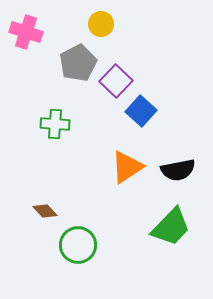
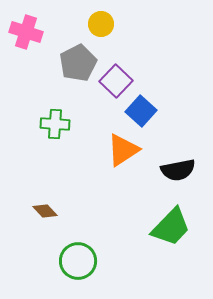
orange triangle: moved 4 px left, 17 px up
green circle: moved 16 px down
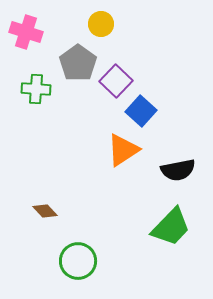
gray pentagon: rotated 9 degrees counterclockwise
green cross: moved 19 px left, 35 px up
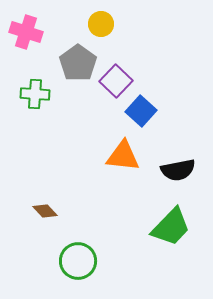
green cross: moved 1 px left, 5 px down
orange triangle: moved 6 px down; rotated 39 degrees clockwise
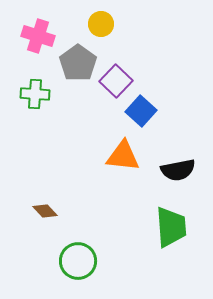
pink cross: moved 12 px right, 4 px down
green trapezoid: rotated 48 degrees counterclockwise
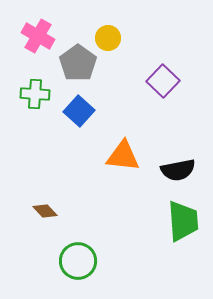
yellow circle: moved 7 px right, 14 px down
pink cross: rotated 12 degrees clockwise
purple square: moved 47 px right
blue square: moved 62 px left
green trapezoid: moved 12 px right, 6 px up
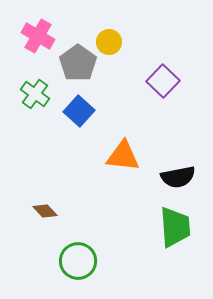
yellow circle: moved 1 px right, 4 px down
green cross: rotated 32 degrees clockwise
black semicircle: moved 7 px down
green trapezoid: moved 8 px left, 6 px down
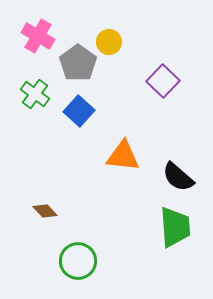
black semicircle: rotated 52 degrees clockwise
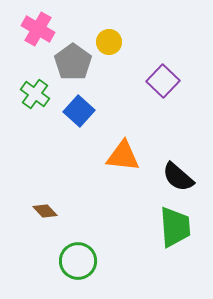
pink cross: moved 7 px up
gray pentagon: moved 5 px left, 1 px up
